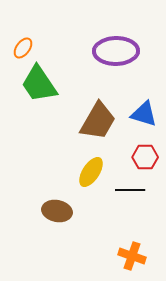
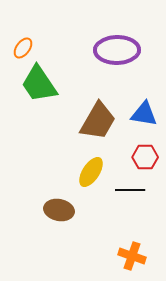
purple ellipse: moved 1 px right, 1 px up
blue triangle: rotated 8 degrees counterclockwise
brown ellipse: moved 2 px right, 1 px up
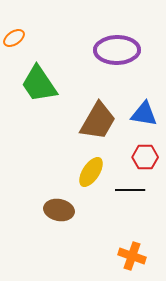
orange ellipse: moved 9 px left, 10 px up; rotated 20 degrees clockwise
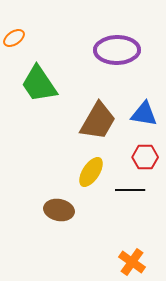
orange cross: moved 6 px down; rotated 16 degrees clockwise
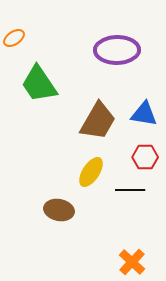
orange cross: rotated 8 degrees clockwise
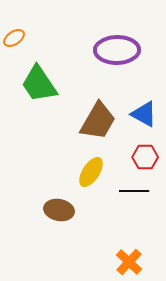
blue triangle: rotated 20 degrees clockwise
black line: moved 4 px right, 1 px down
orange cross: moved 3 px left
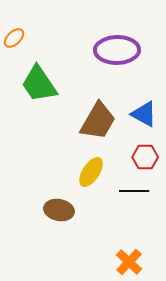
orange ellipse: rotated 10 degrees counterclockwise
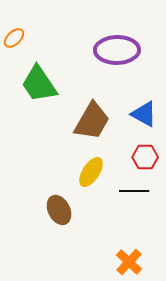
brown trapezoid: moved 6 px left
brown ellipse: rotated 52 degrees clockwise
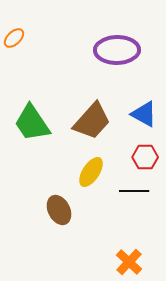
green trapezoid: moved 7 px left, 39 px down
brown trapezoid: rotated 12 degrees clockwise
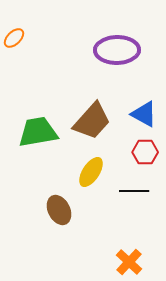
green trapezoid: moved 6 px right, 9 px down; rotated 114 degrees clockwise
red hexagon: moved 5 px up
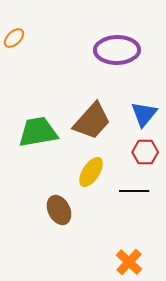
blue triangle: rotated 40 degrees clockwise
